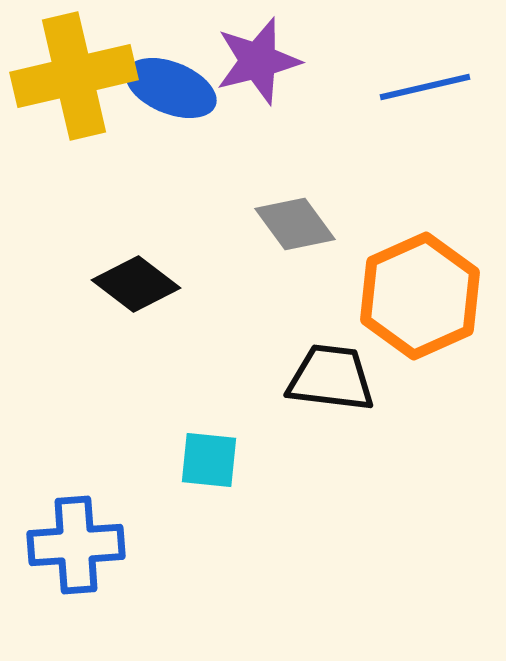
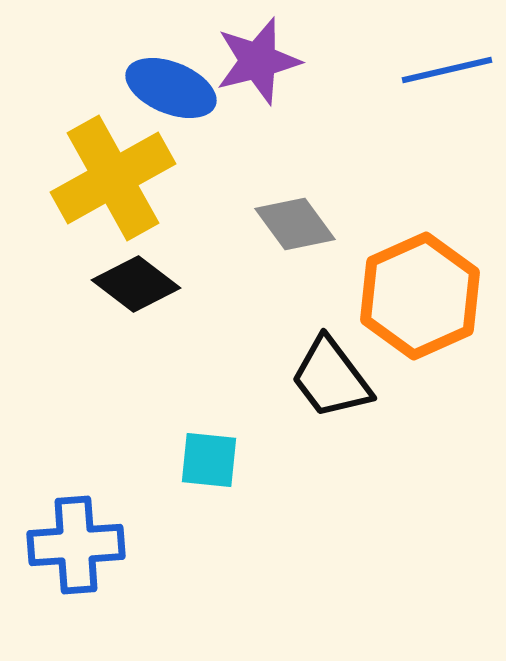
yellow cross: moved 39 px right, 102 px down; rotated 16 degrees counterclockwise
blue line: moved 22 px right, 17 px up
black trapezoid: rotated 134 degrees counterclockwise
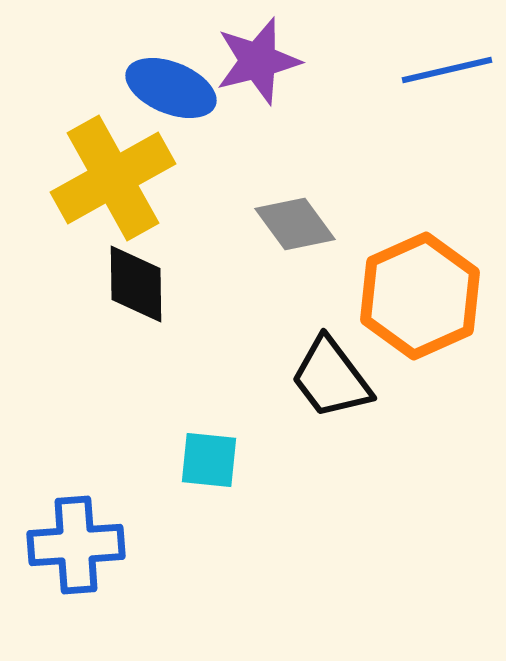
black diamond: rotated 52 degrees clockwise
